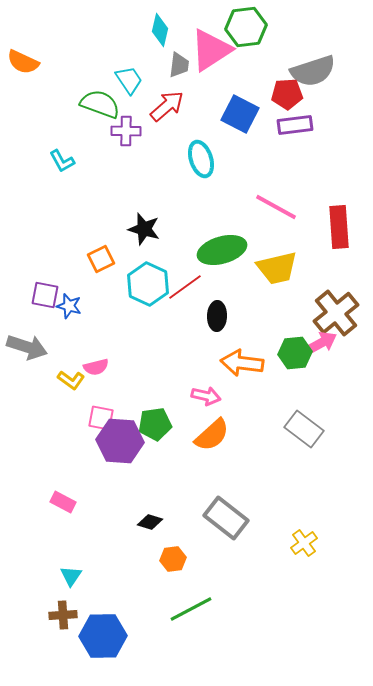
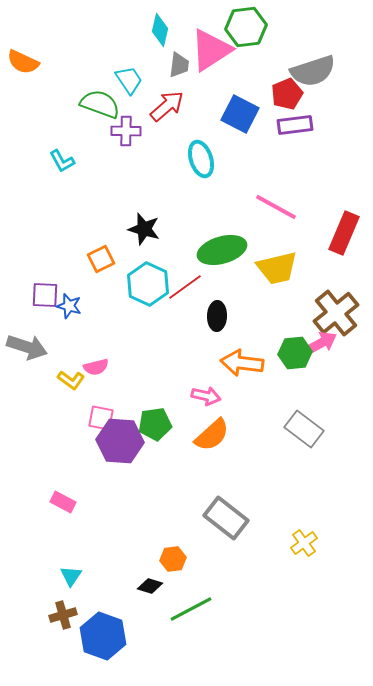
red pentagon at (287, 94): rotated 20 degrees counterclockwise
red rectangle at (339, 227): moved 5 px right, 6 px down; rotated 27 degrees clockwise
purple square at (45, 295): rotated 8 degrees counterclockwise
black diamond at (150, 522): moved 64 px down
brown cross at (63, 615): rotated 12 degrees counterclockwise
blue hexagon at (103, 636): rotated 21 degrees clockwise
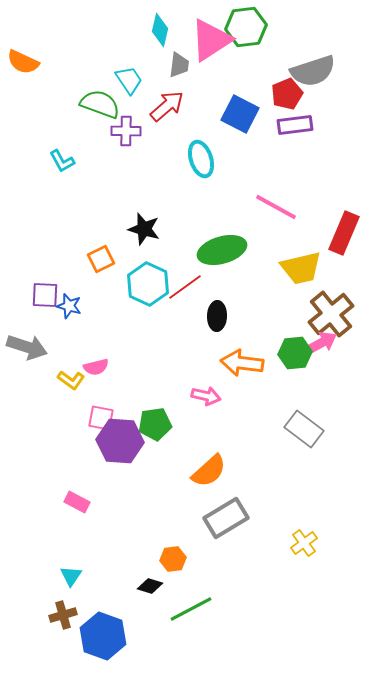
pink triangle at (211, 50): moved 10 px up
yellow trapezoid at (277, 268): moved 24 px right
brown cross at (336, 313): moved 5 px left, 1 px down
orange semicircle at (212, 435): moved 3 px left, 36 px down
pink rectangle at (63, 502): moved 14 px right
gray rectangle at (226, 518): rotated 69 degrees counterclockwise
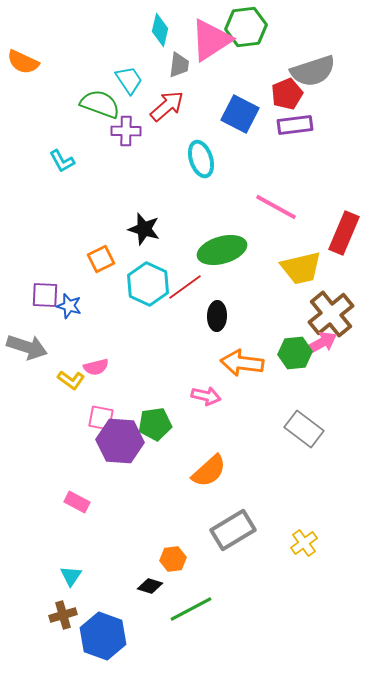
gray rectangle at (226, 518): moved 7 px right, 12 px down
